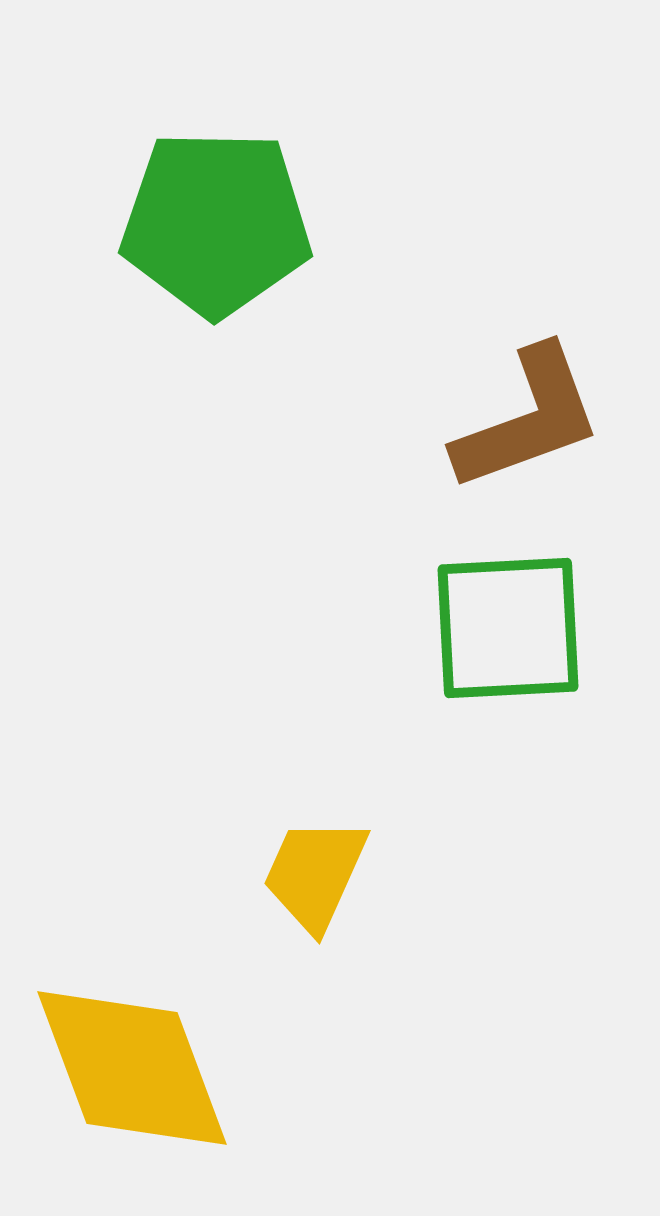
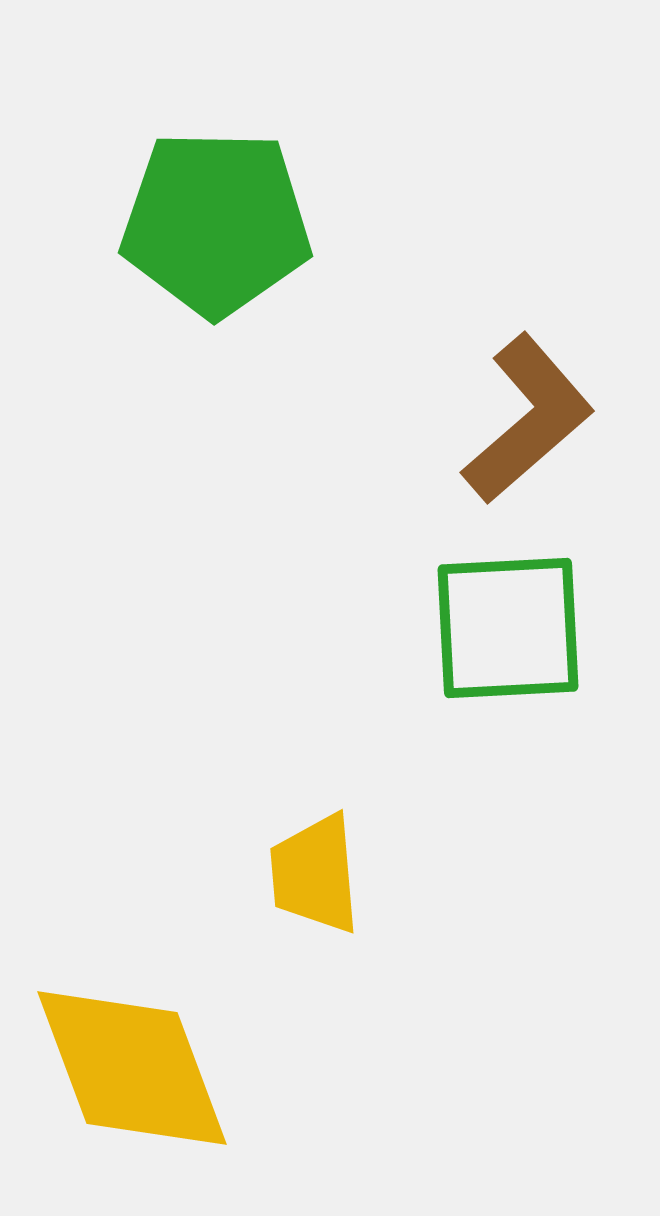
brown L-shape: rotated 21 degrees counterclockwise
yellow trapezoid: rotated 29 degrees counterclockwise
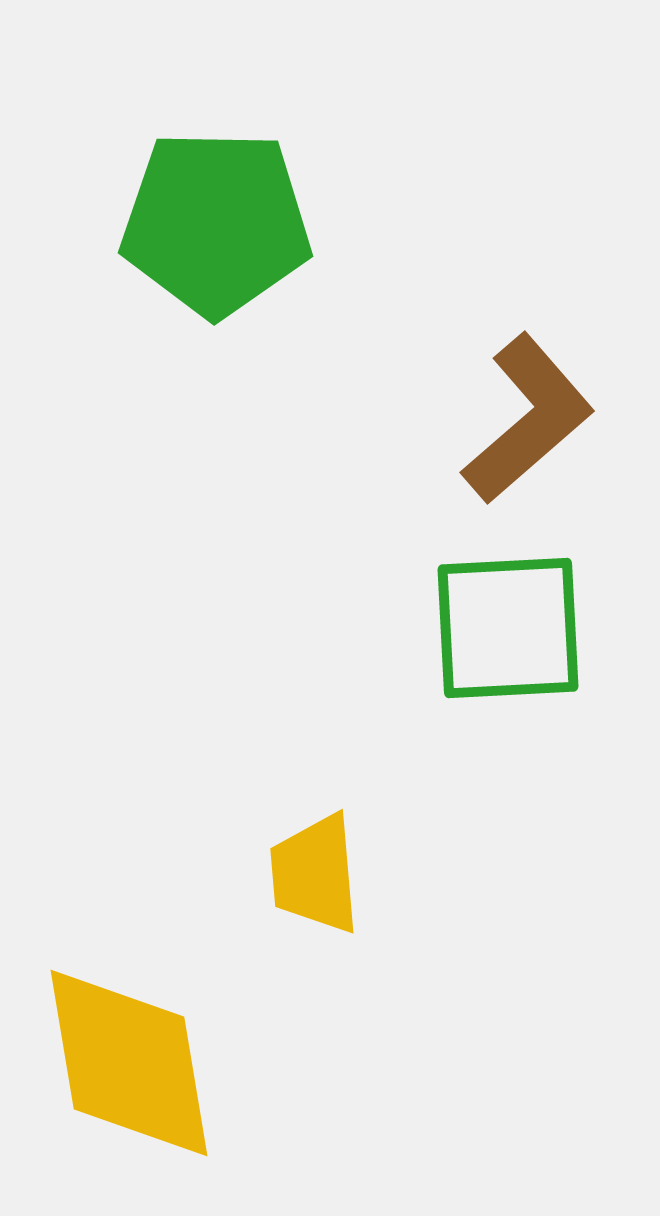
yellow diamond: moved 3 px left, 5 px up; rotated 11 degrees clockwise
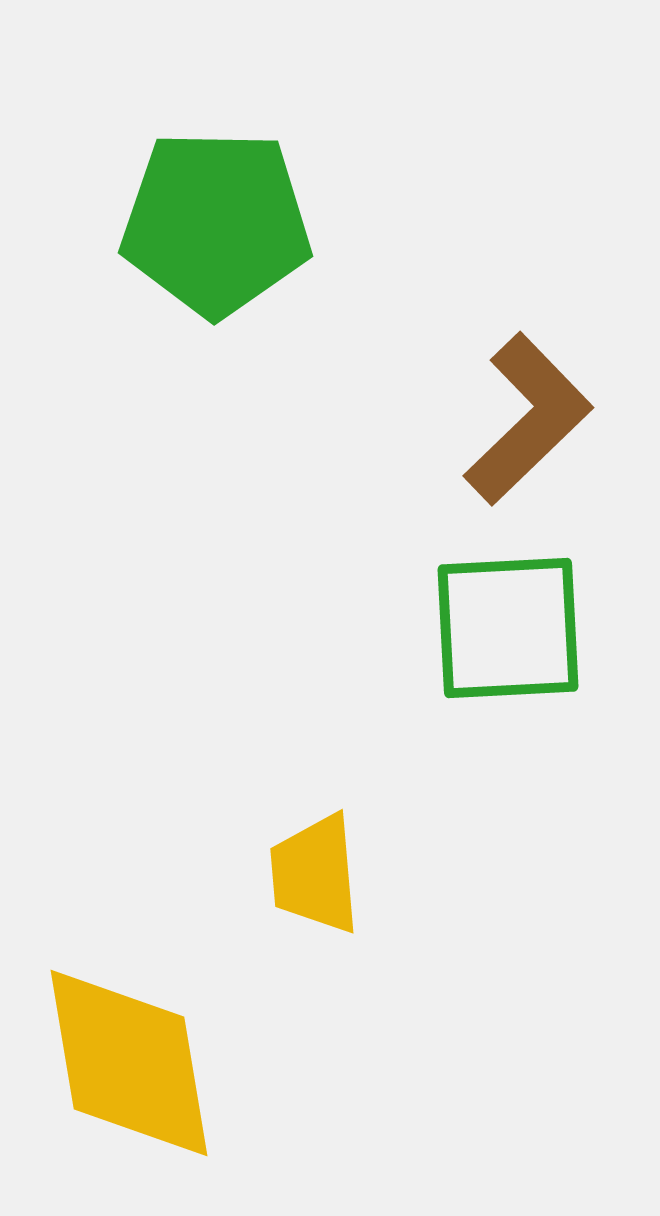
brown L-shape: rotated 3 degrees counterclockwise
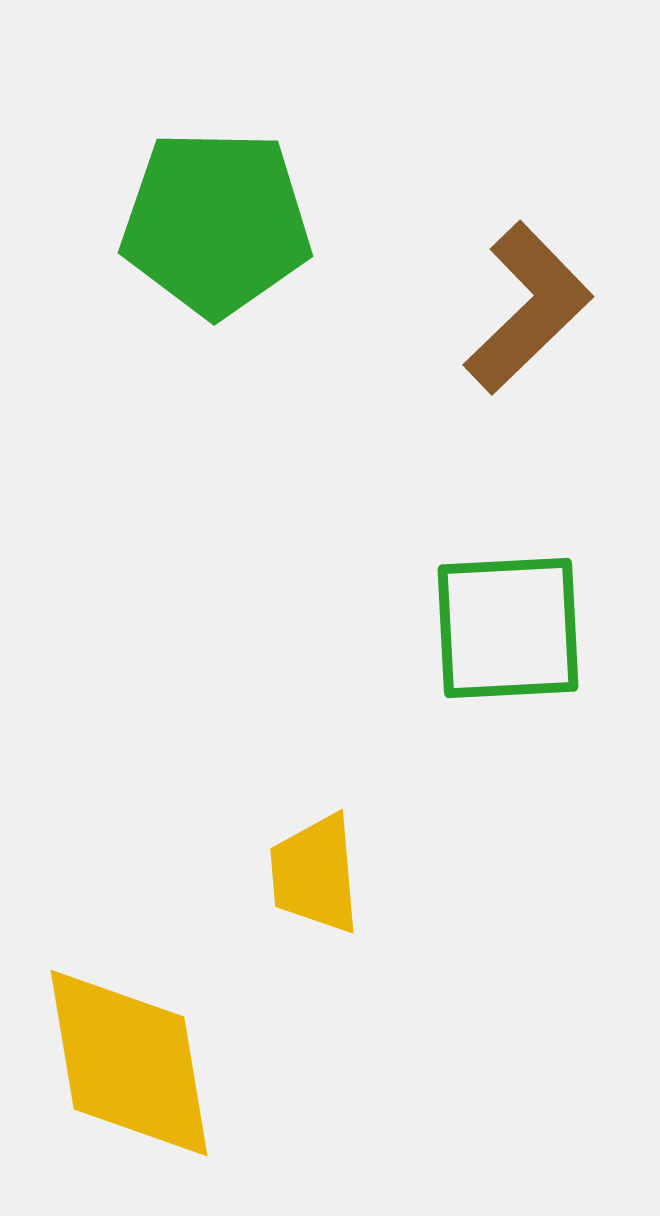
brown L-shape: moved 111 px up
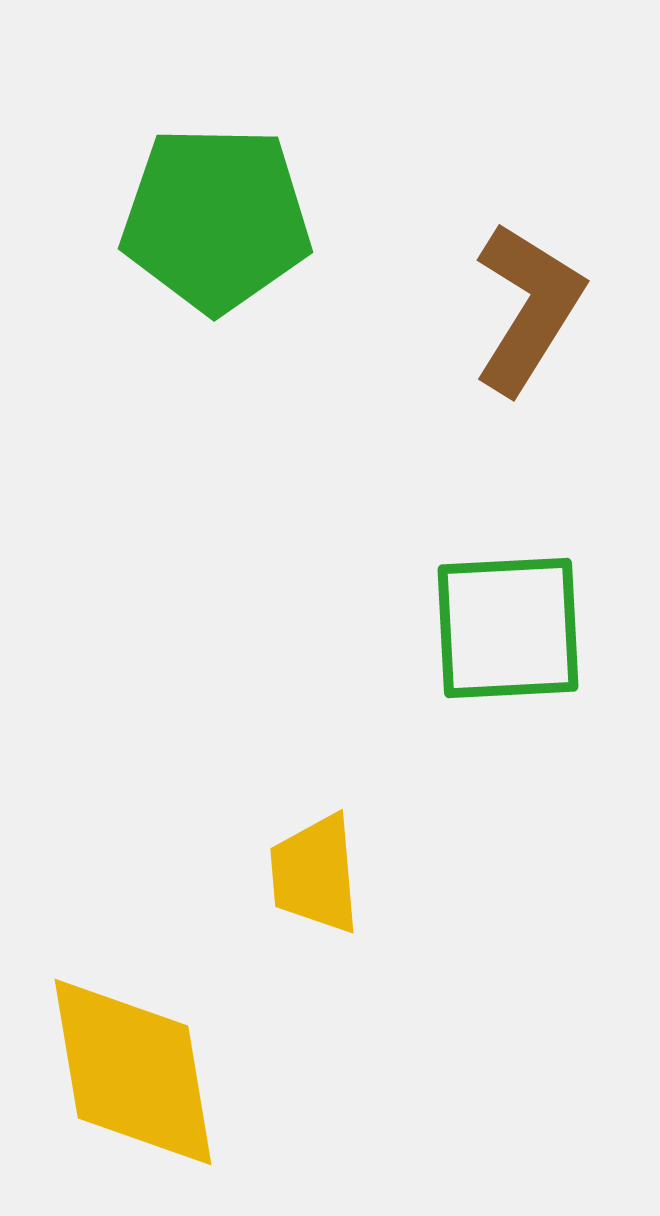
green pentagon: moved 4 px up
brown L-shape: rotated 14 degrees counterclockwise
yellow diamond: moved 4 px right, 9 px down
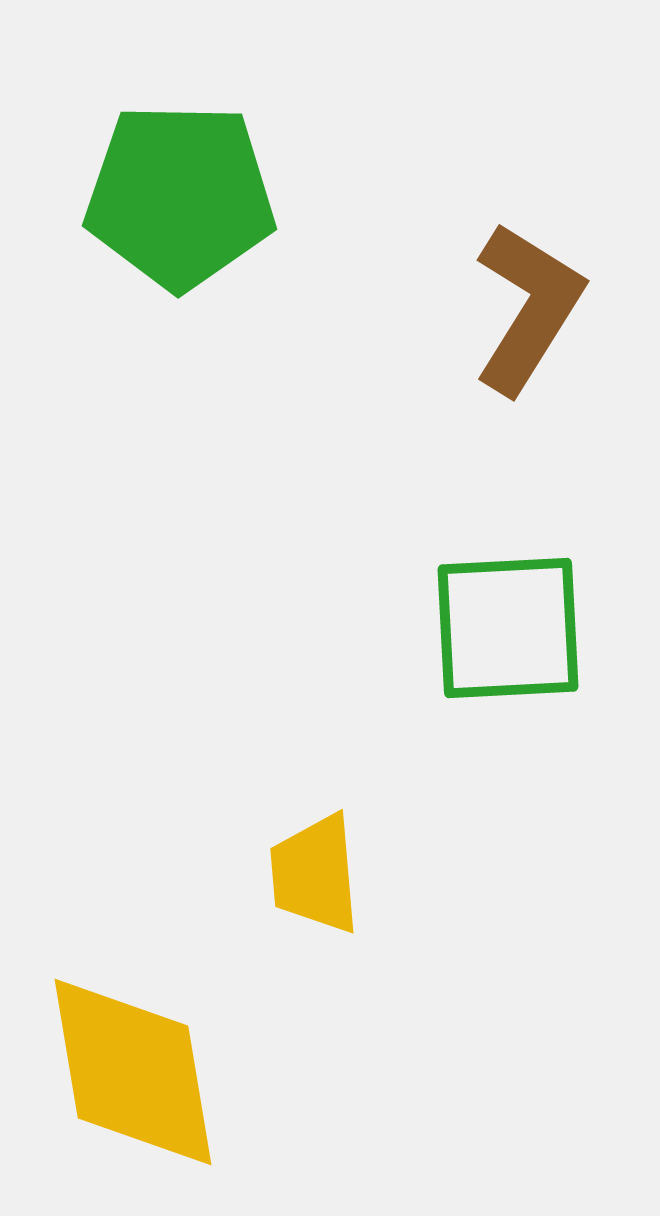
green pentagon: moved 36 px left, 23 px up
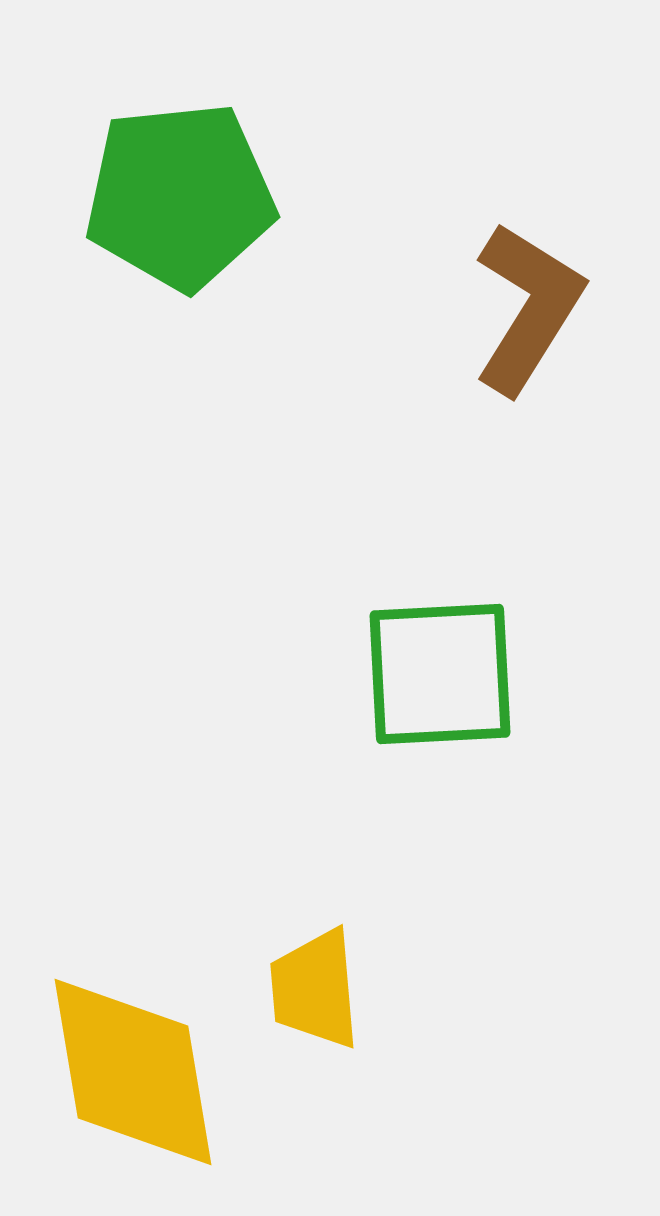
green pentagon: rotated 7 degrees counterclockwise
green square: moved 68 px left, 46 px down
yellow trapezoid: moved 115 px down
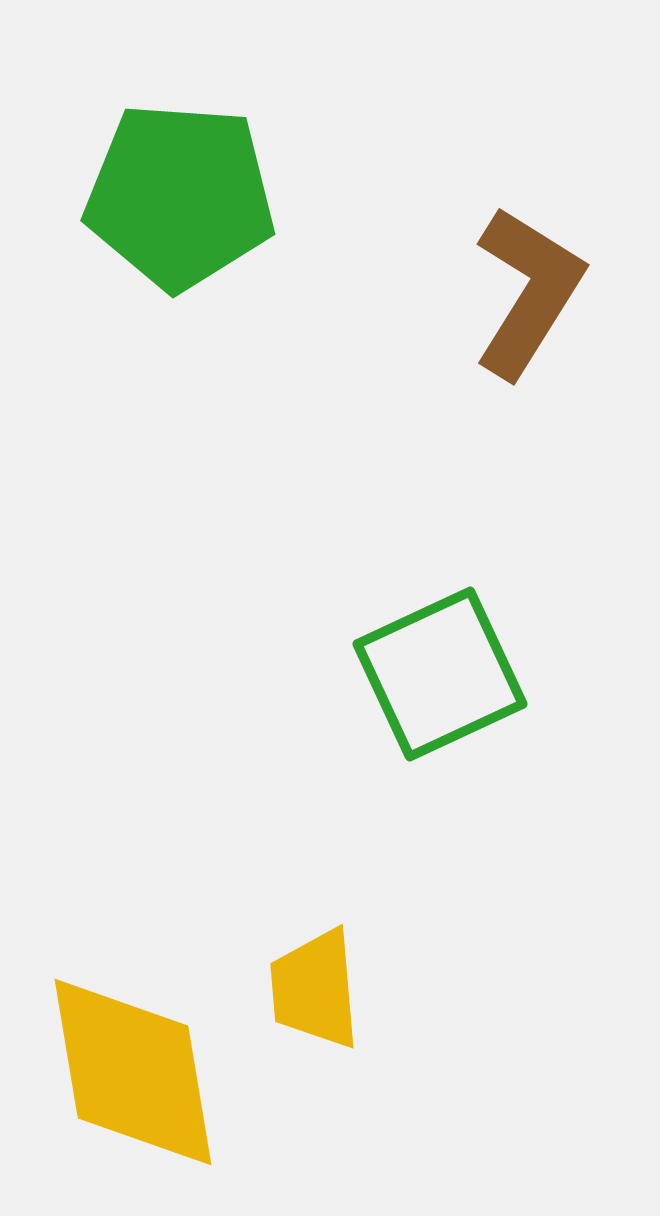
green pentagon: rotated 10 degrees clockwise
brown L-shape: moved 16 px up
green square: rotated 22 degrees counterclockwise
